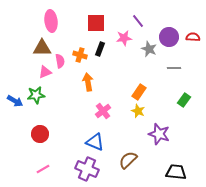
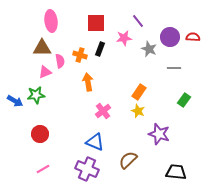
purple circle: moved 1 px right
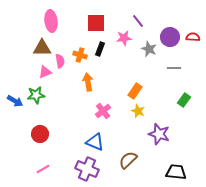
orange rectangle: moved 4 px left, 1 px up
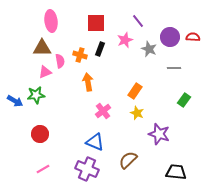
pink star: moved 1 px right, 2 px down; rotated 14 degrees counterclockwise
yellow star: moved 1 px left, 2 px down
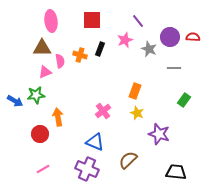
red square: moved 4 px left, 3 px up
orange arrow: moved 30 px left, 35 px down
orange rectangle: rotated 14 degrees counterclockwise
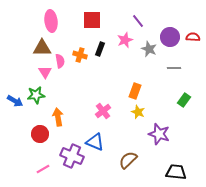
pink triangle: rotated 40 degrees counterclockwise
yellow star: moved 1 px right, 1 px up
purple cross: moved 15 px left, 13 px up
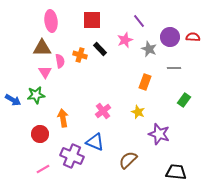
purple line: moved 1 px right
black rectangle: rotated 64 degrees counterclockwise
orange rectangle: moved 10 px right, 9 px up
blue arrow: moved 2 px left, 1 px up
orange arrow: moved 5 px right, 1 px down
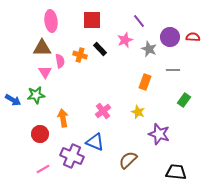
gray line: moved 1 px left, 2 px down
